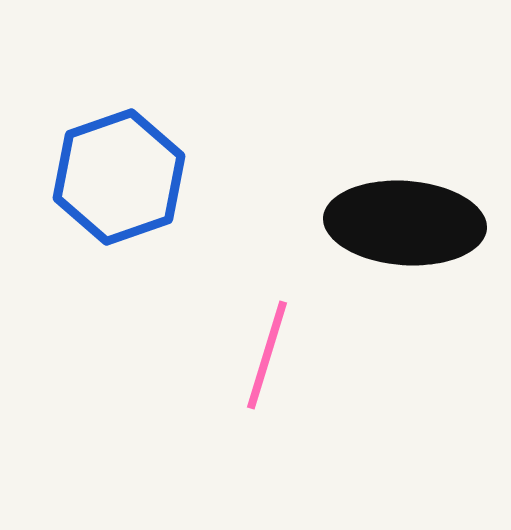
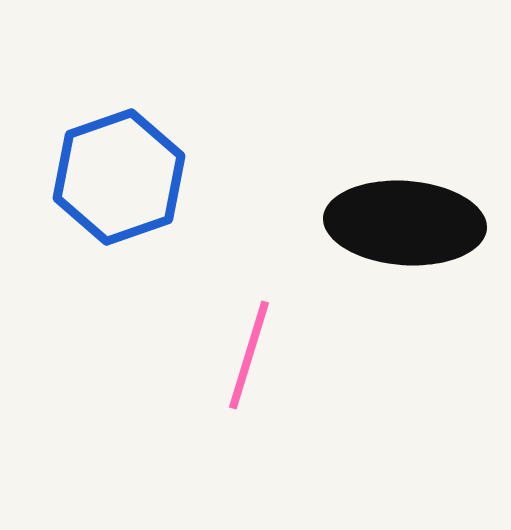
pink line: moved 18 px left
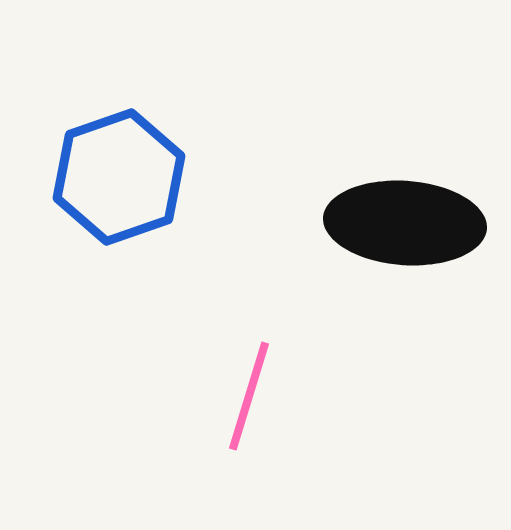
pink line: moved 41 px down
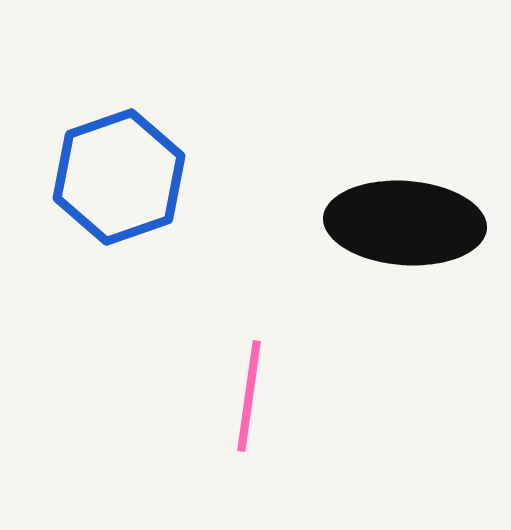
pink line: rotated 9 degrees counterclockwise
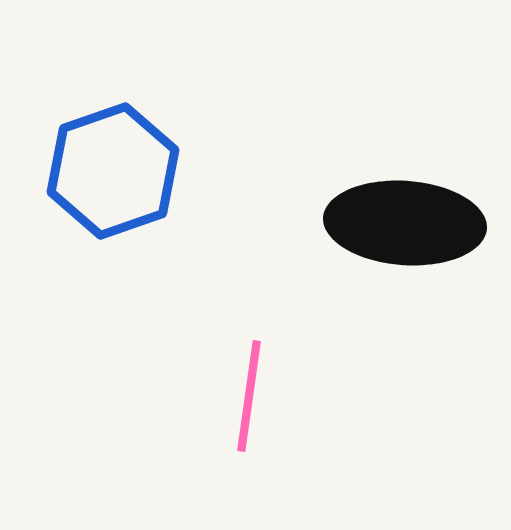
blue hexagon: moved 6 px left, 6 px up
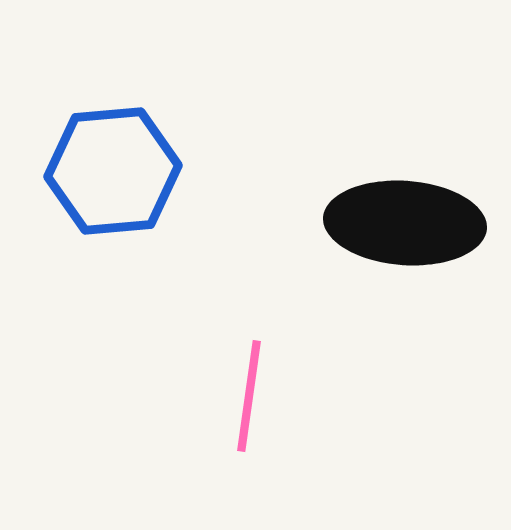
blue hexagon: rotated 14 degrees clockwise
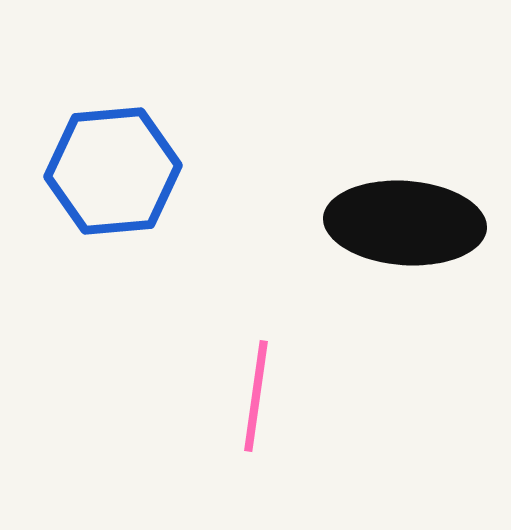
pink line: moved 7 px right
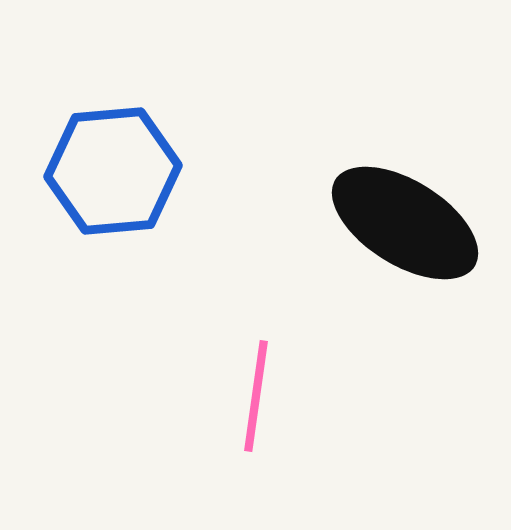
black ellipse: rotated 28 degrees clockwise
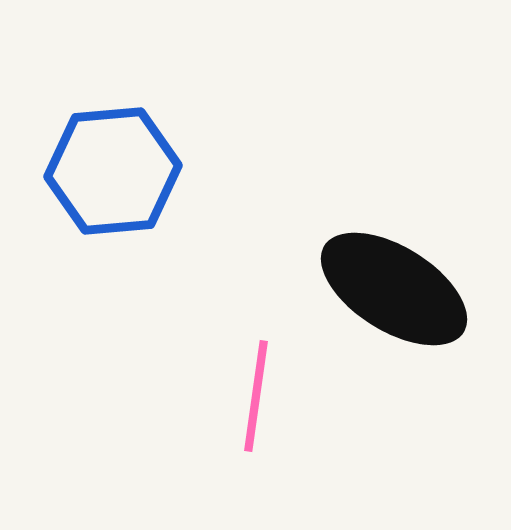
black ellipse: moved 11 px left, 66 px down
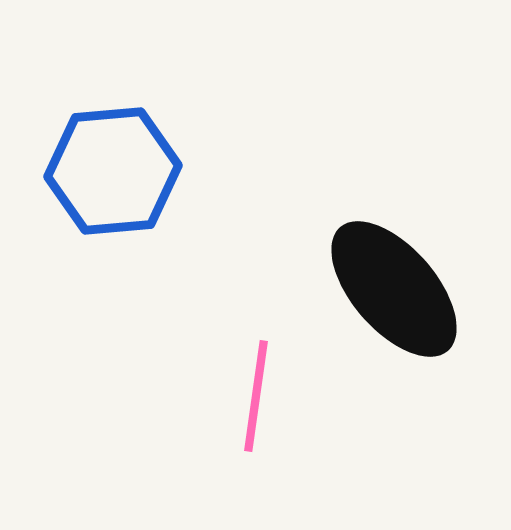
black ellipse: rotated 17 degrees clockwise
